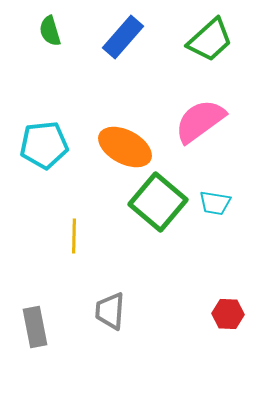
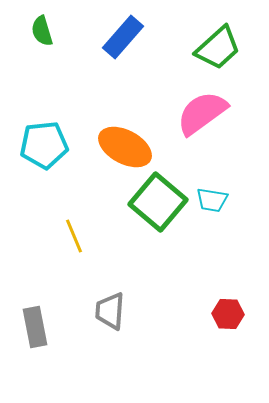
green semicircle: moved 8 px left
green trapezoid: moved 8 px right, 8 px down
pink semicircle: moved 2 px right, 8 px up
cyan trapezoid: moved 3 px left, 3 px up
yellow line: rotated 24 degrees counterclockwise
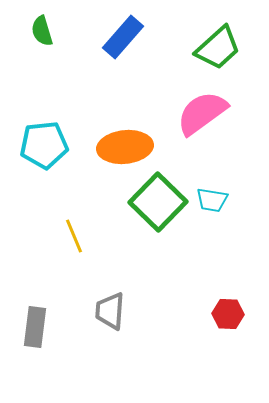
orange ellipse: rotated 34 degrees counterclockwise
green square: rotated 4 degrees clockwise
gray rectangle: rotated 18 degrees clockwise
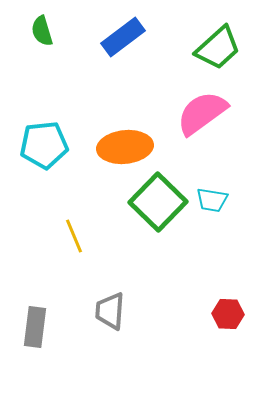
blue rectangle: rotated 12 degrees clockwise
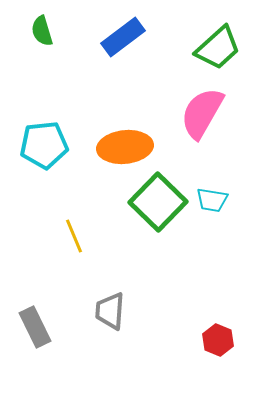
pink semicircle: rotated 24 degrees counterclockwise
red hexagon: moved 10 px left, 26 px down; rotated 20 degrees clockwise
gray rectangle: rotated 33 degrees counterclockwise
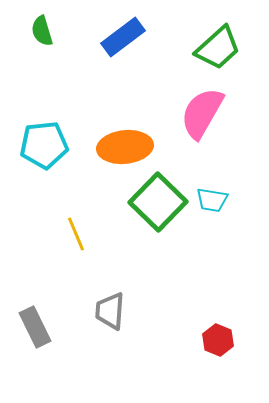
yellow line: moved 2 px right, 2 px up
